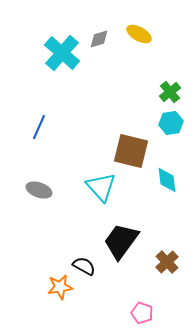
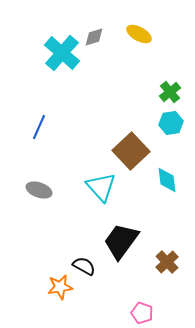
gray diamond: moved 5 px left, 2 px up
brown square: rotated 33 degrees clockwise
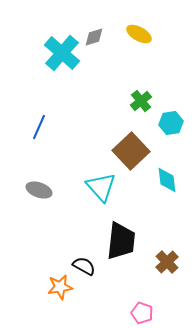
green cross: moved 29 px left, 9 px down
black trapezoid: rotated 150 degrees clockwise
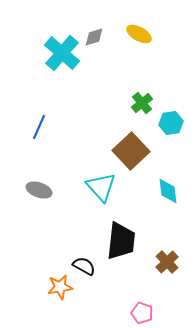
green cross: moved 1 px right, 2 px down
cyan diamond: moved 1 px right, 11 px down
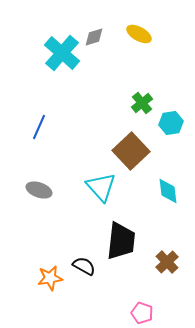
orange star: moved 10 px left, 9 px up
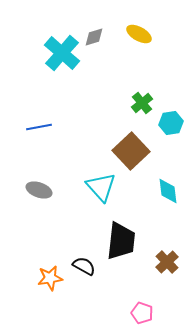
blue line: rotated 55 degrees clockwise
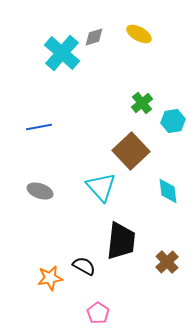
cyan hexagon: moved 2 px right, 2 px up
gray ellipse: moved 1 px right, 1 px down
pink pentagon: moved 44 px left; rotated 15 degrees clockwise
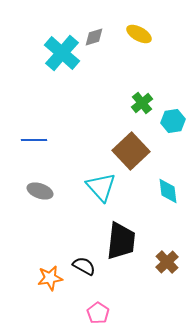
blue line: moved 5 px left, 13 px down; rotated 10 degrees clockwise
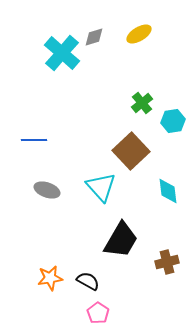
yellow ellipse: rotated 60 degrees counterclockwise
gray ellipse: moved 7 px right, 1 px up
black trapezoid: moved 1 px up; rotated 24 degrees clockwise
brown cross: rotated 30 degrees clockwise
black semicircle: moved 4 px right, 15 px down
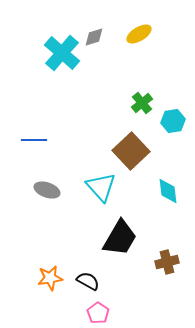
black trapezoid: moved 1 px left, 2 px up
